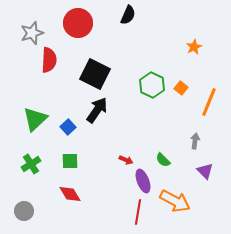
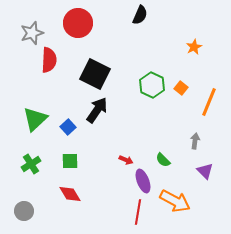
black semicircle: moved 12 px right
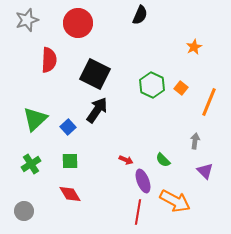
gray star: moved 5 px left, 13 px up
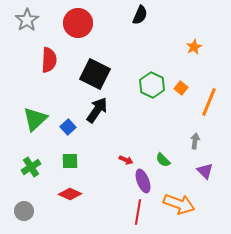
gray star: rotated 15 degrees counterclockwise
green cross: moved 3 px down
red diamond: rotated 35 degrees counterclockwise
orange arrow: moved 4 px right, 3 px down; rotated 8 degrees counterclockwise
